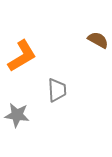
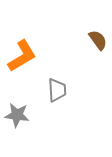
brown semicircle: rotated 25 degrees clockwise
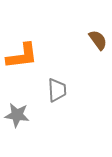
orange L-shape: rotated 24 degrees clockwise
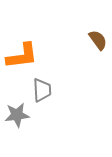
gray trapezoid: moved 15 px left
gray star: rotated 15 degrees counterclockwise
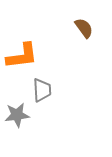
brown semicircle: moved 14 px left, 12 px up
